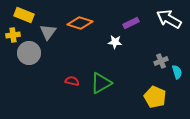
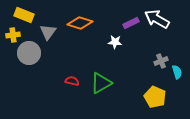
white arrow: moved 12 px left
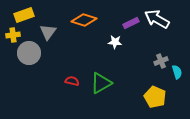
yellow rectangle: rotated 42 degrees counterclockwise
orange diamond: moved 4 px right, 3 px up
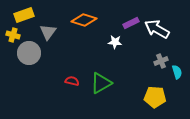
white arrow: moved 10 px down
yellow cross: rotated 24 degrees clockwise
yellow pentagon: rotated 20 degrees counterclockwise
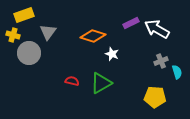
orange diamond: moved 9 px right, 16 px down
white star: moved 3 px left, 12 px down; rotated 16 degrees clockwise
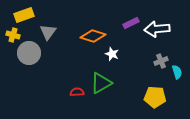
white arrow: rotated 35 degrees counterclockwise
red semicircle: moved 5 px right, 11 px down; rotated 16 degrees counterclockwise
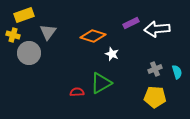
gray cross: moved 6 px left, 8 px down
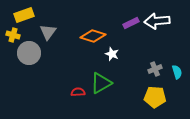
white arrow: moved 8 px up
red semicircle: moved 1 px right
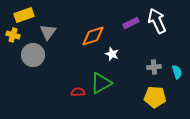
white arrow: rotated 70 degrees clockwise
orange diamond: rotated 35 degrees counterclockwise
gray circle: moved 4 px right, 2 px down
gray cross: moved 1 px left, 2 px up; rotated 16 degrees clockwise
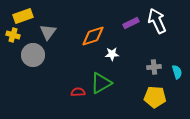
yellow rectangle: moved 1 px left, 1 px down
white star: rotated 24 degrees counterclockwise
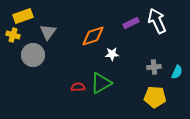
cyan semicircle: rotated 40 degrees clockwise
red semicircle: moved 5 px up
